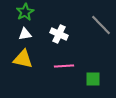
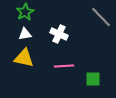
gray line: moved 8 px up
yellow triangle: moved 1 px right, 1 px up
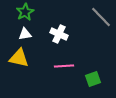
yellow triangle: moved 5 px left
green square: rotated 21 degrees counterclockwise
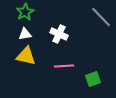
yellow triangle: moved 7 px right, 2 px up
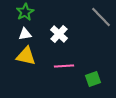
white cross: rotated 18 degrees clockwise
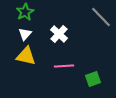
white triangle: rotated 40 degrees counterclockwise
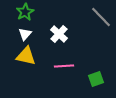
green square: moved 3 px right
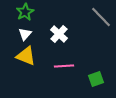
yellow triangle: rotated 10 degrees clockwise
